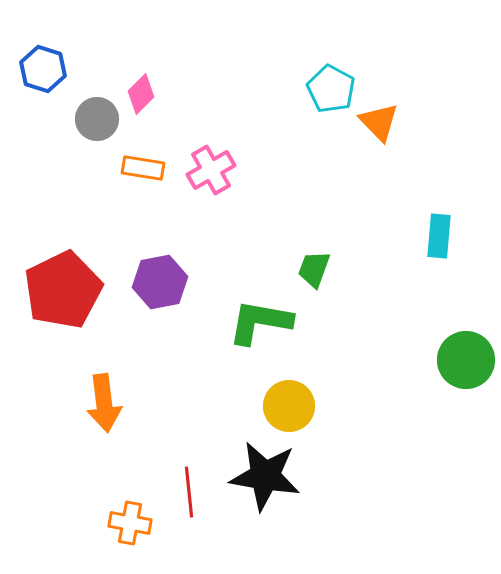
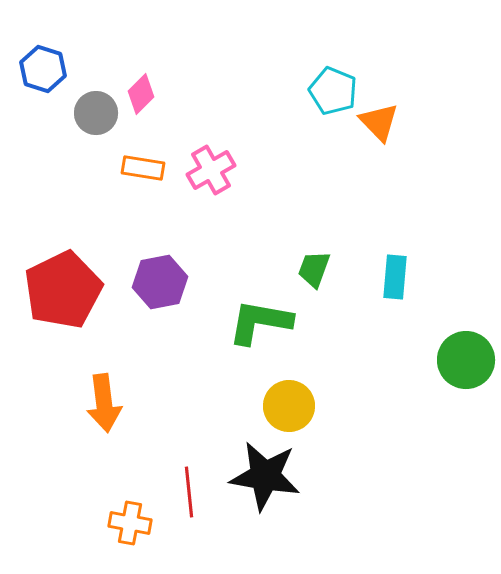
cyan pentagon: moved 2 px right, 2 px down; rotated 6 degrees counterclockwise
gray circle: moved 1 px left, 6 px up
cyan rectangle: moved 44 px left, 41 px down
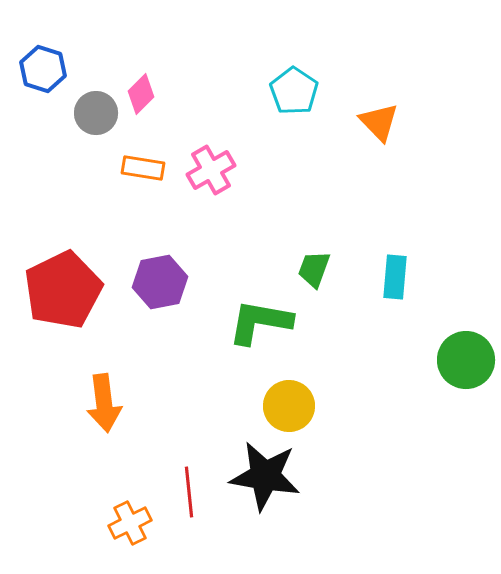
cyan pentagon: moved 39 px left; rotated 12 degrees clockwise
orange cross: rotated 36 degrees counterclockwise
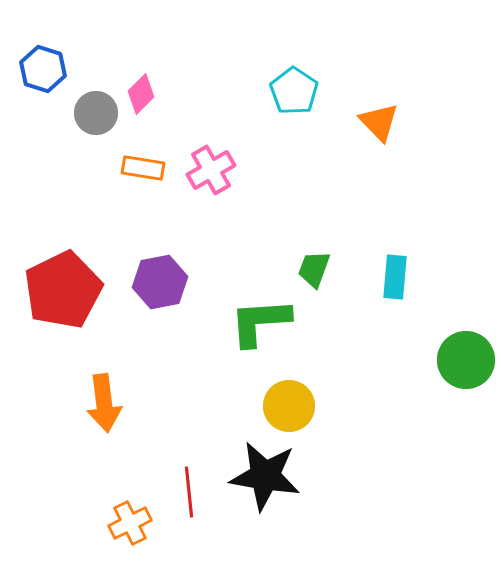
green L-shape: rotated 14 degrees counterclockwise
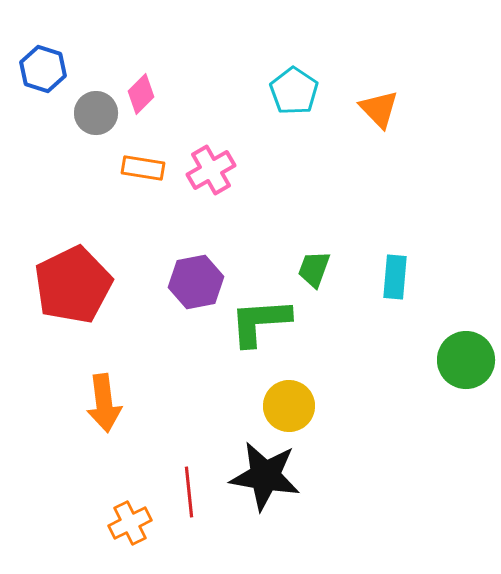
orange triangle: moved 13 px up
purple hexagon: moved 36 px right
red pentagon: moved 10 px right, 5 px up
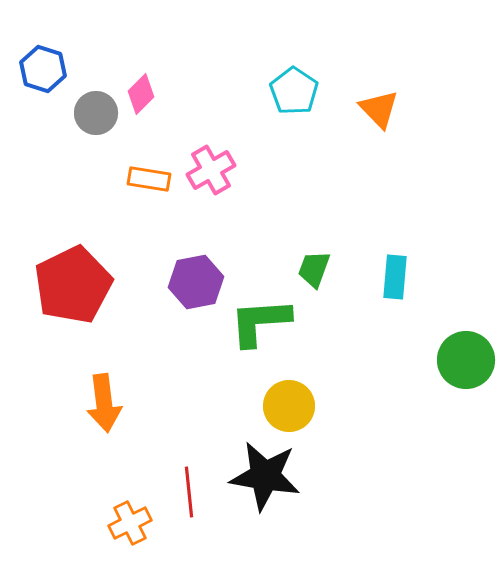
orange rectangle: moved 6 px right, 11 px down
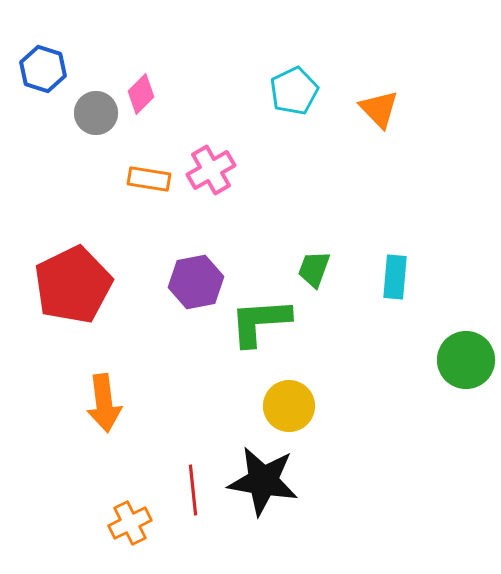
cyan pentagon: rotated 12 degrees clockwise
black star: moved 2 px left, 5 px down
red line: moved 4 px right, 2 px up
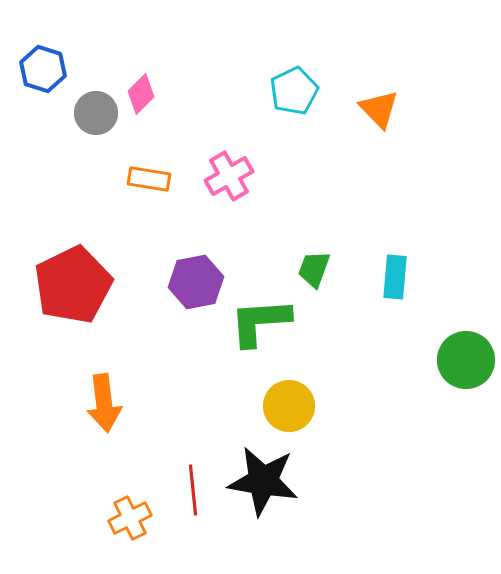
pink cross: moved 18 px right, 6 px down
orange cross: moved 5 px up
